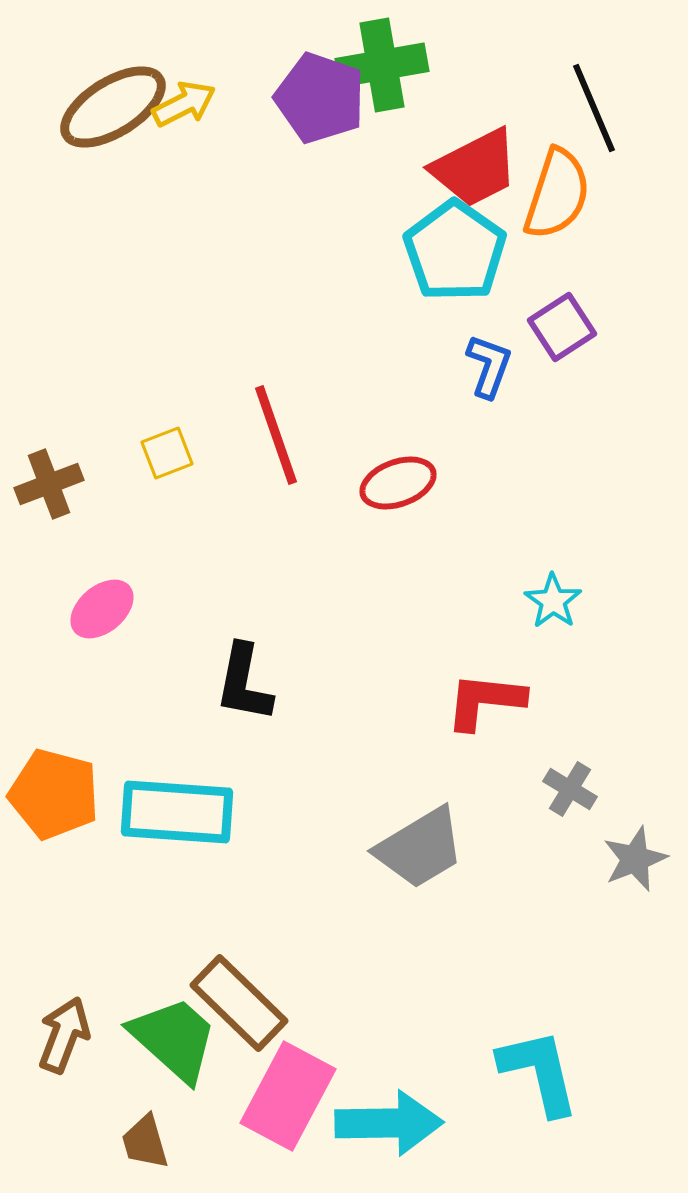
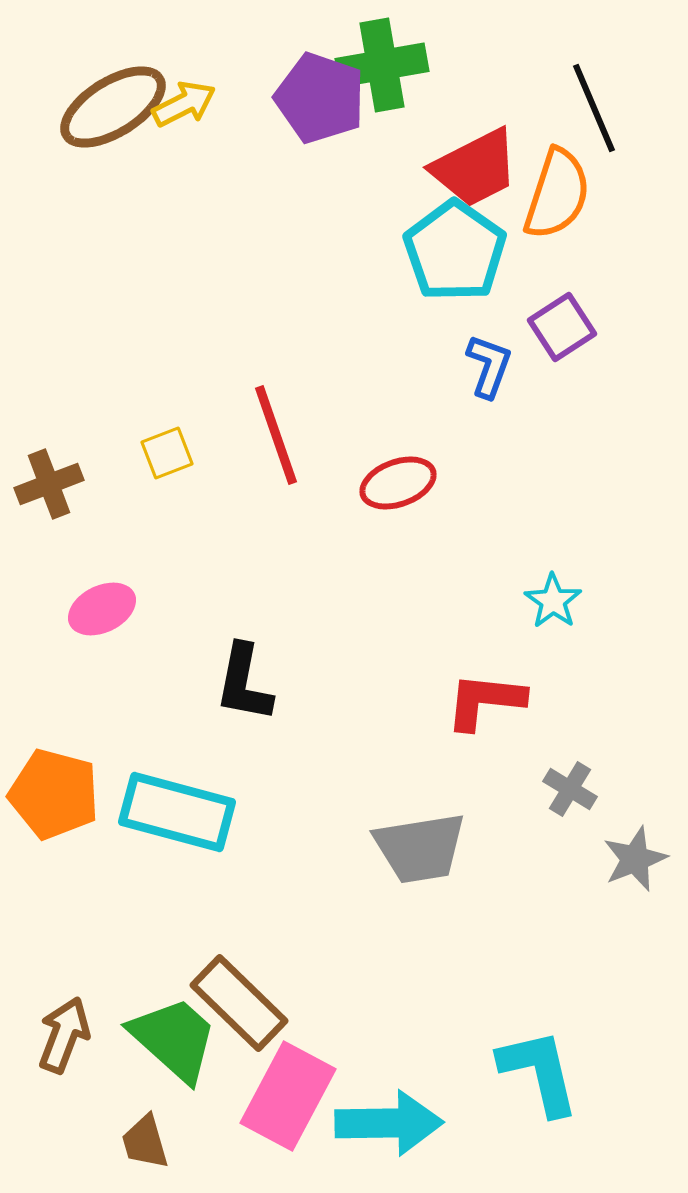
pink ellipse: rotated 14 degrees clockwise
cyan rectangle: rotated 11 degrees clockwise
gray trapezoid: rotated 22 degrees clockwise
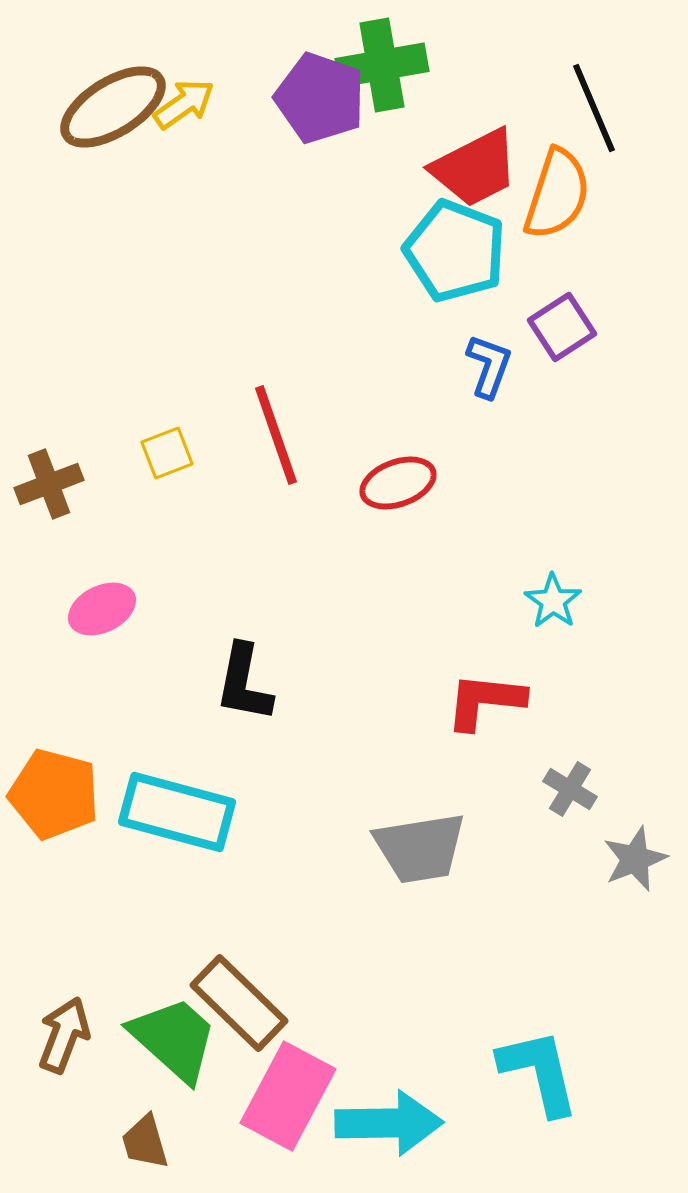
yellow arrow: rotated 8 degrees counterclockwise
cyan pentagon: rotated 14 degrees counterclockwise
